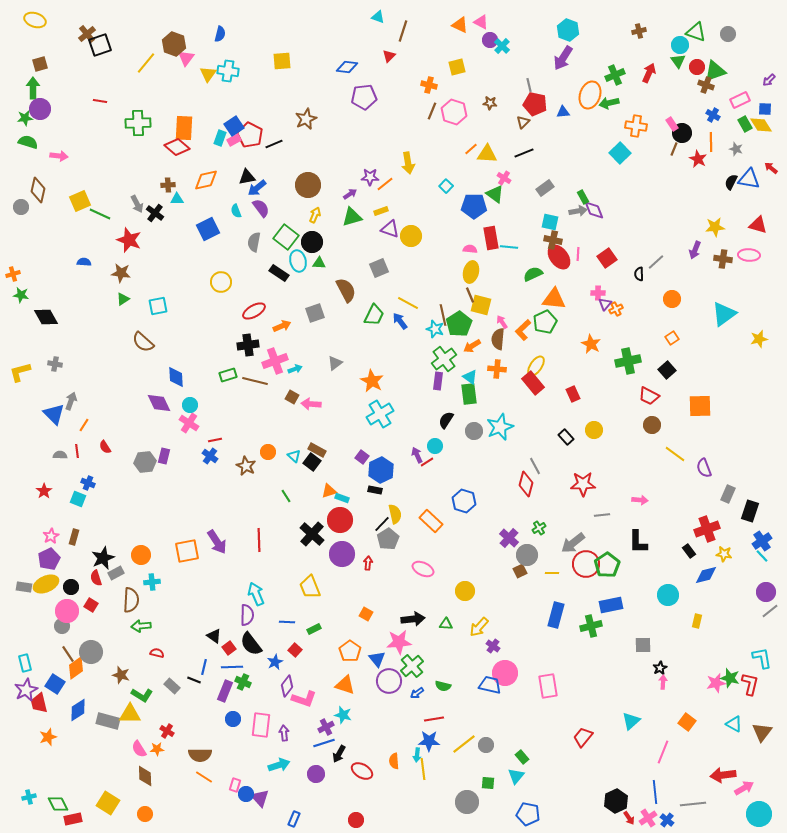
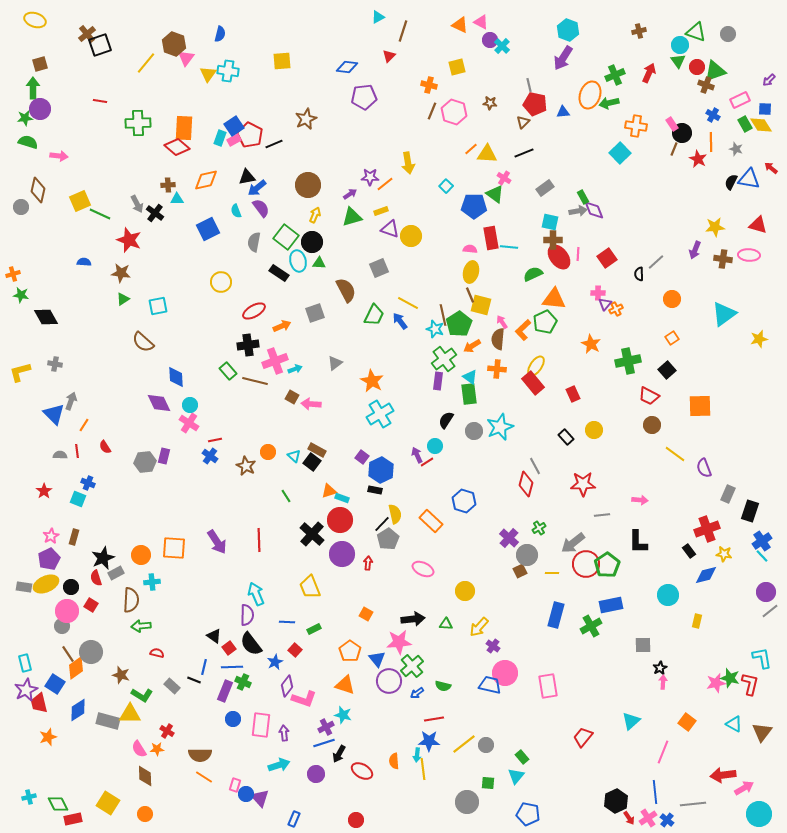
cyan triangle at (378, 17): rotated 48 degrees counterclockwise
brown cross at (553, 240): rotated 12 degrees counterclockwise
green rectangle at (228, 375): moved 4 px up; rotated 66 degrees clockwise
orange square at (187, 551): moved 13 px left, 3 px up; rotated 15 degrees clockwise
green cross at (591, 626): rotated 15 degrees counterclockwise
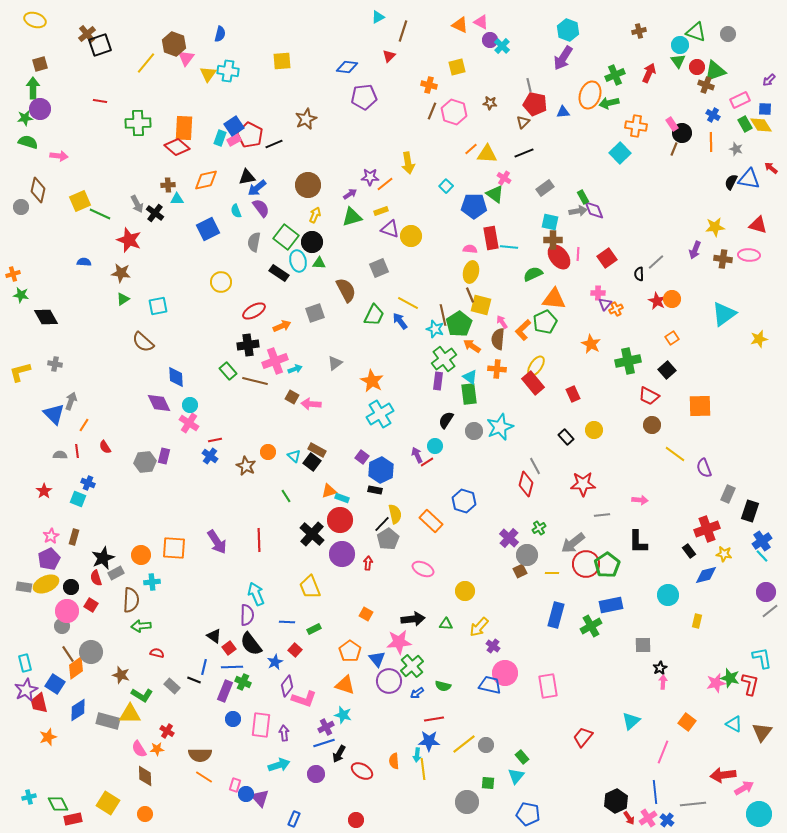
red star at (698, 159): moved 41 px left, 142 px down
orange arrow at (472, 346): rotated 66 degrees clockwise
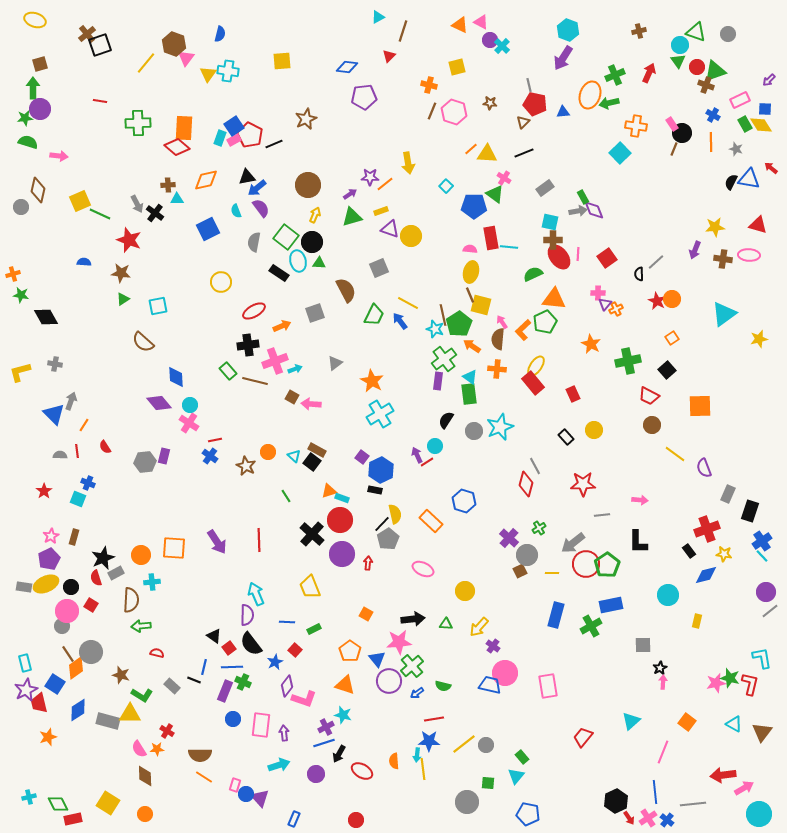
purple diamond at (159, 403): rotated 15 degrees counterclockwise
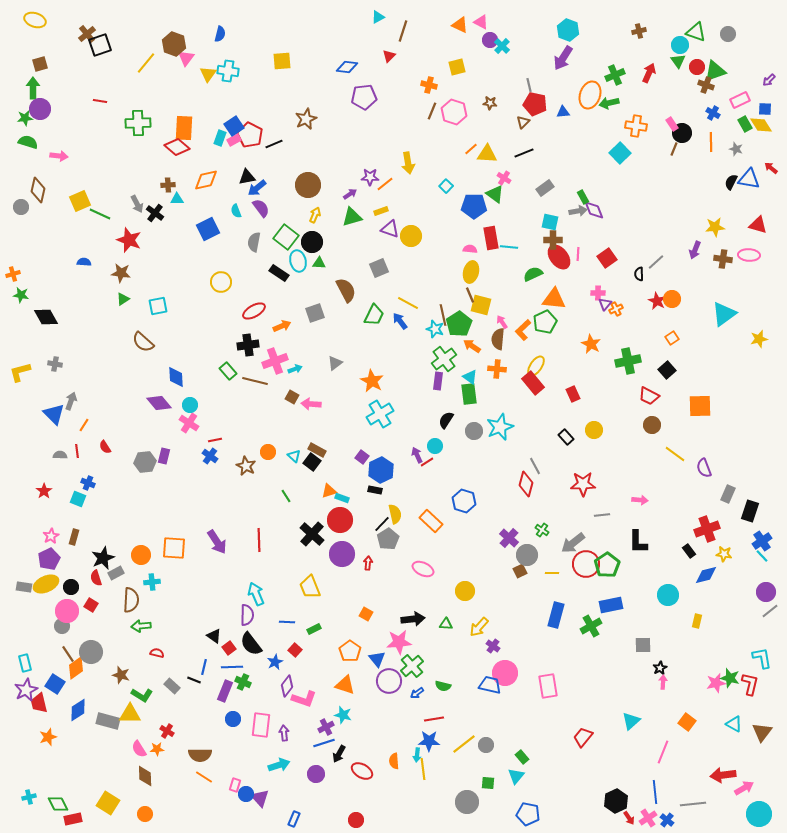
blue cross at (713, 115): moved 2 px up
green cross at (539, 528): moved 3 px right, 2 px down; rotated 24 degrees counterclockwise
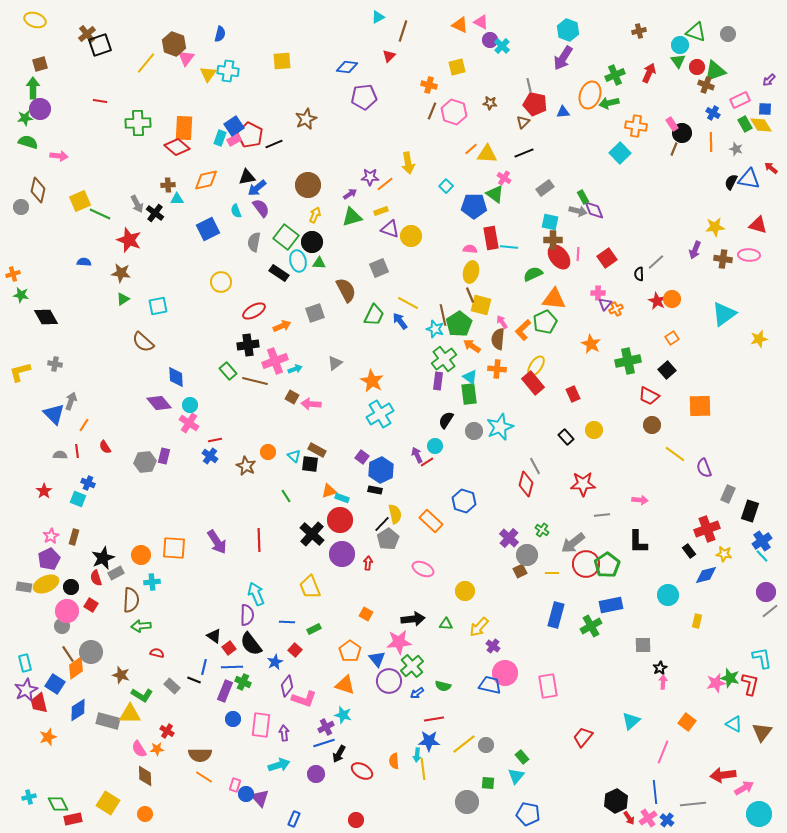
gray arrow at (578, 211): rotated 24 degrees clockwise
black square at (312, 462): moved 2 px left, 2 px down; rotated 30 degrees counterclockwise
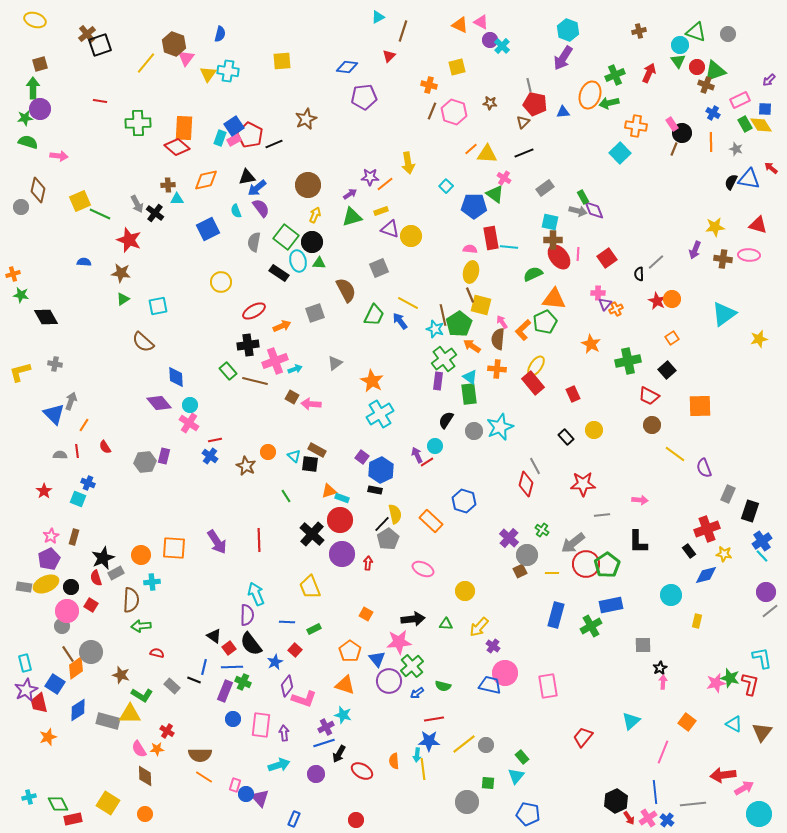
cyan circle at (668, 595): moved 3 px right
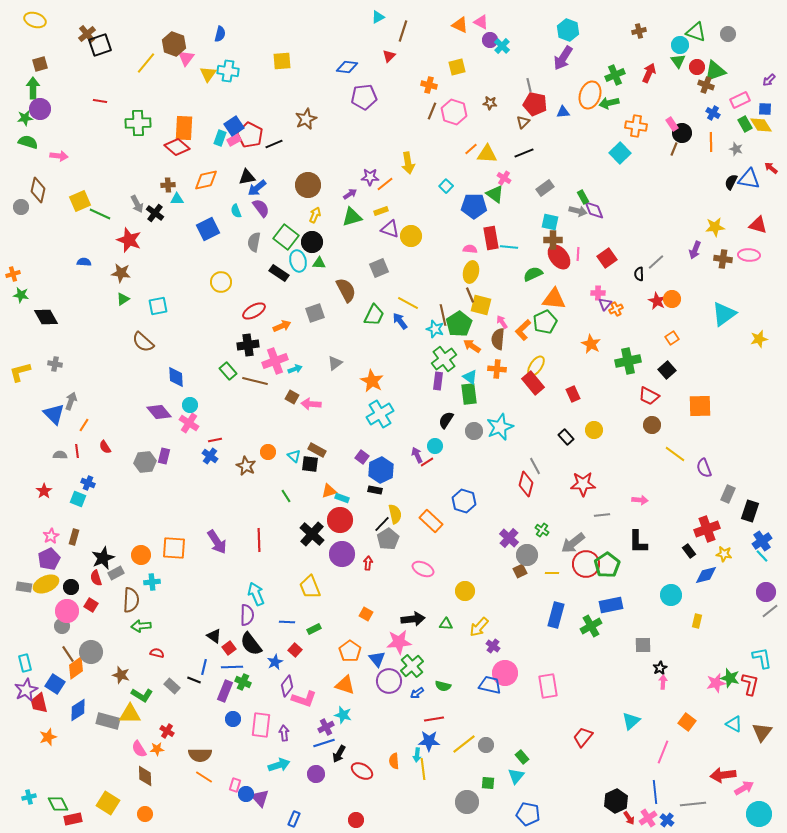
purple diamond at (159, 403): moved 9 px down
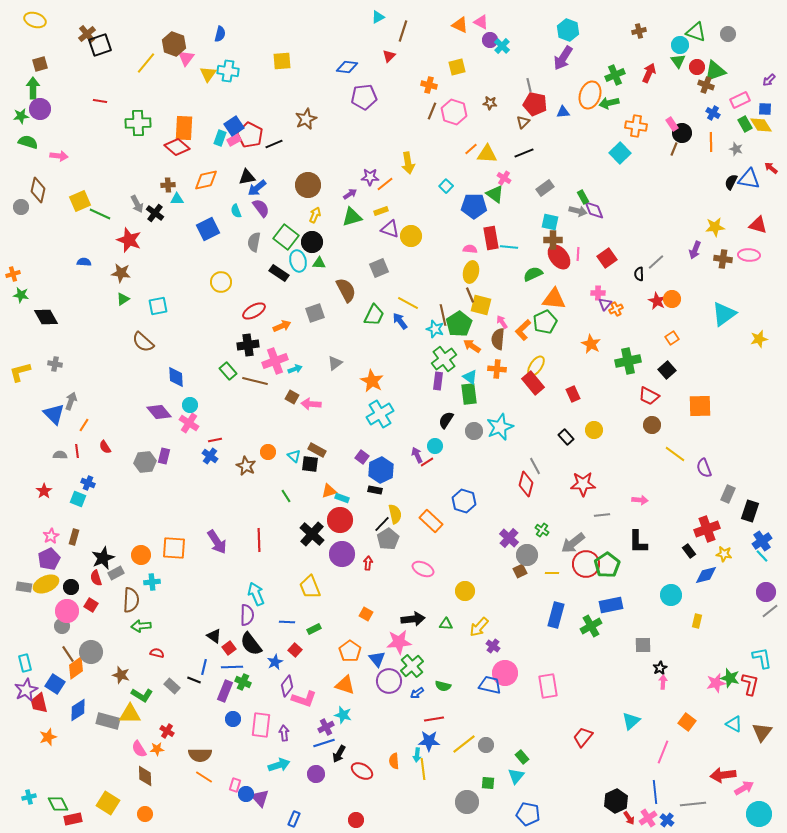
green star at (25, 118): moved 4 px left, 2 px up
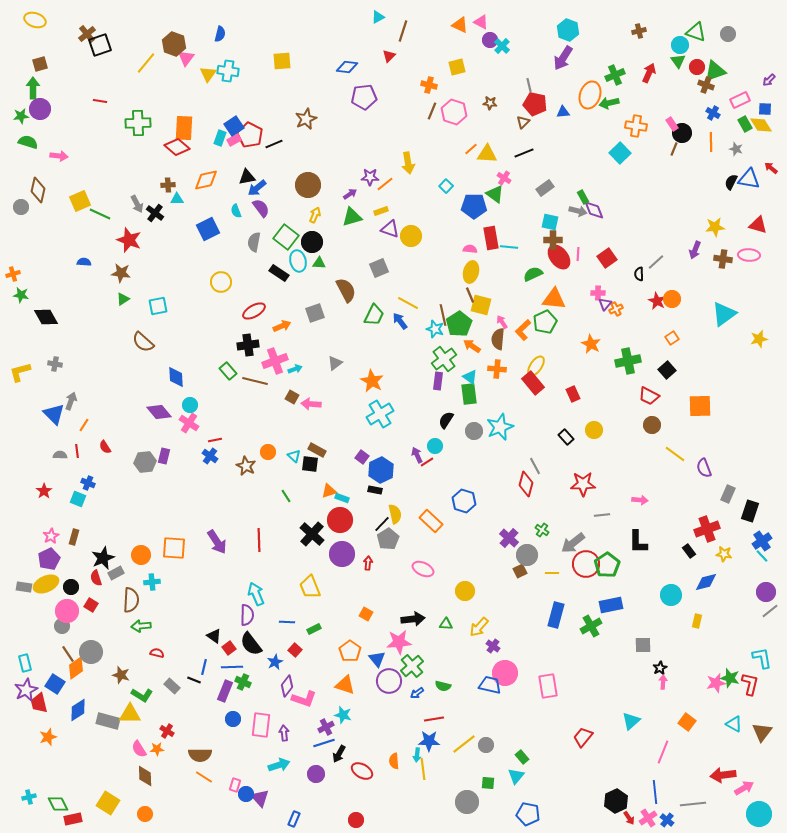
blue diamond at (706, 575): moved 7 px down
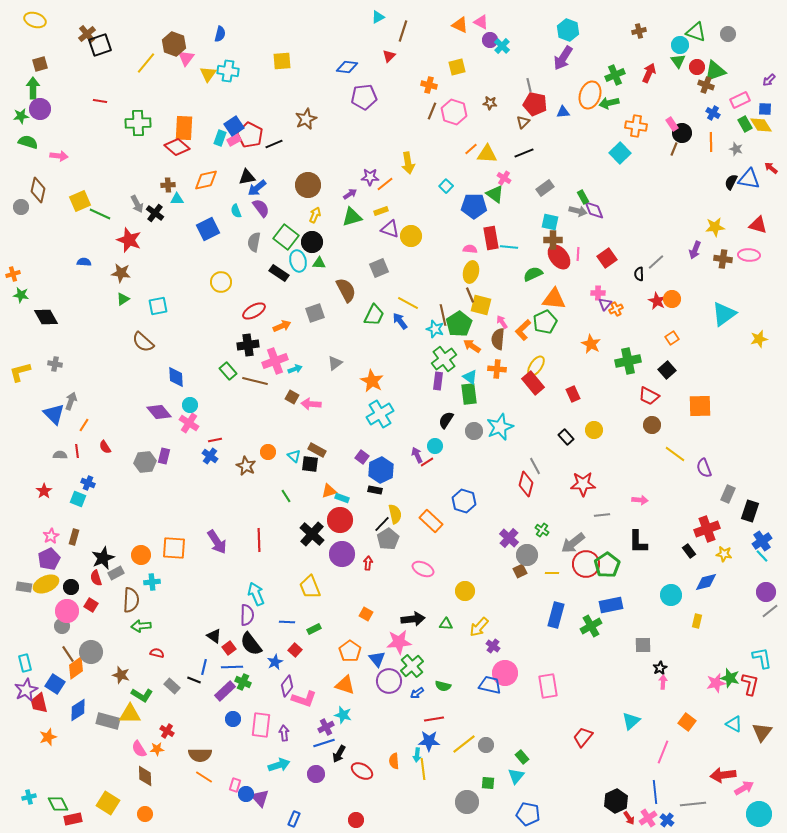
purple rectangle at (225, 691): rotated 25 degrees clockwise
